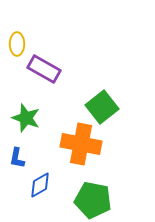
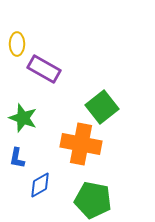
green star: moved 3 px left
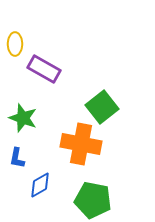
yellow ellipse: moved 2 px left
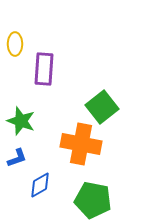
purple rectangle: rotated 64 degrees clockwise
green star: moved 2 px left, 3 px down
blue L-shape: rotated 120 degrees counterclockwise
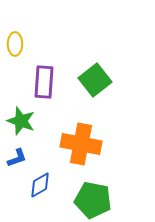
purple rectangle: moved 13 px down
green square: moved 7 px left, 27 px up
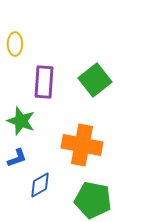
orange cross: moved 1 px right, 1 px down
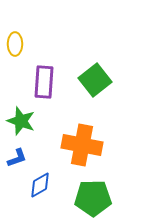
green pentagon: moved 2 px up; rotated 12 degrees counterclockwise
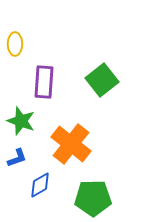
green square: moved 7 px right
orange cross: moved 11 px left, 1 px up; rotated 27 degrees clockwise
